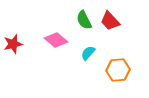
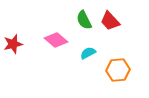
cyan semicircle: rotated 21 degrees clockwise
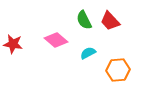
red star: rotated 24 degrees clockwise
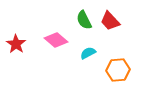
red star: moved 3 px right; rotated 24 degrees clockwise
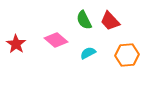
orange hexagon: moved 9 px right, 15 px up
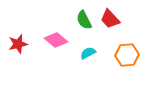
red trapezoid: moved 2 px up
red star: moved 2 px right; rotated 24 degrees clockwise
